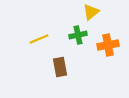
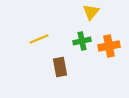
yellow triangle: rotated 12 degrees counterclockwise
green cross: moved 4 px right, 6 px down
orange cross: moved 1 px right, 1 px down
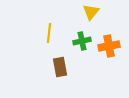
yellow line: moved 10 px right, 6 px up; rotated 60 degrees counterclockwise
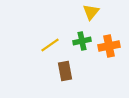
yellow line: moved 1 px right, 12 px down; rotated 48 degrees clockwise
brown rectangle: moved 5 px right, 4 px down
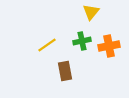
yellow line: moved 3 px left
